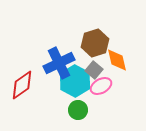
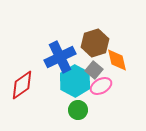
blue cross: moved 1 px right, 6 px up
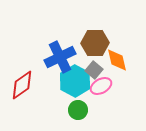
brown hexagon: rotated 16 degrees clockwise
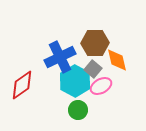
gray square: moved 1 px left, 1 px up
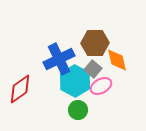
blue cross: moved 1 px left, 2 px down
red diamond: moved 2 px left, 4 px down
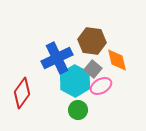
brown hexagon: moved 3 px left, 2 px up; rotated 8 degrees clockwise
blue cross: moved 2 px left, 1 px up
red diamond: moved 2 px right, 4 px down; rotated 20 degrees counterclockwise
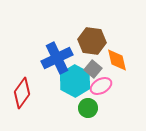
green circle: moved 10 px right, 2 px up
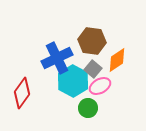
orange diamond: rotated 70 degrees clockwise
cyan hexagon: moved 2 px left
pink ellipse: moved 1 px left
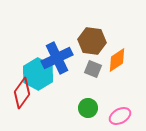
gray square: rotated 18 degrees counterclockwise
cyan hexagon: moved 35 px left, 7 px up
pink ellipse: moved 20 px right, 30 px down
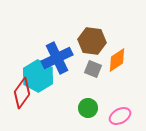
cyan hexagon: moved 2 px down
